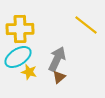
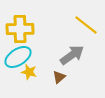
gray arrow: moved 15 px right, 4 px up; rotated 30 degrees clockwise
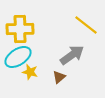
yellow star: moved 1 px right
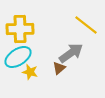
gray arrow: moved 1 px left, 2 px up
brown triangle: moved 9 px up
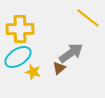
yellow line: moved 2 px right, 7 px up
yellow star: moved 3 px right
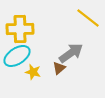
cyan ellipse: moved 1 px left, 1 px up
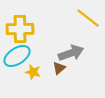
gray arrow: rotated 15 degrees clockwise
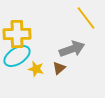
yellow line: moved 2 px left; rotated 15 degrees clockwise
yellow cross: moved 3 px left, 5 px down
gray arrow: moved 1 px right, 4 px up
yellow star: moved 3 px right, 3 px up
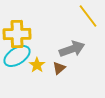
yellow line: moved 2 px right, 2 px up
yellow star: moved 1 px right, 4 px up; rotated 21 degrees clockwise
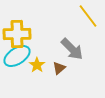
gray arrow: rotated 65 degrees clockwise
